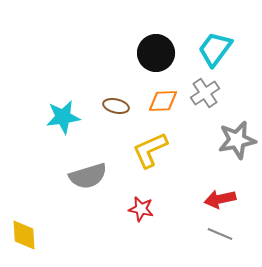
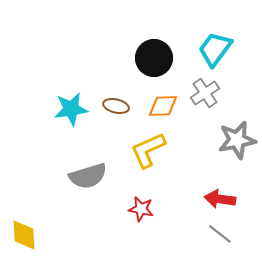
black circle: moved 2 px left, 5 px down
orange diamond: moved 5 px down
cyan star: moved 8 px right, 8 px up
yellow L-shape: moved 2 px left
red arrow: rotated 20 degrees clockwise
gray line: rotated 15 degrees clockwise
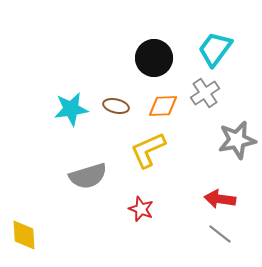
red star: rotated 10 degrees clockwise
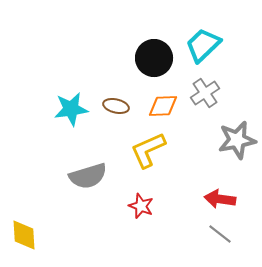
cyan trapezoid: moved 12 px left, 4 px up; rotated 9 degrees clockwise
red star: moved 3 px up
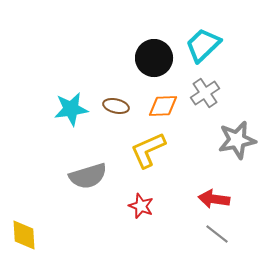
red arrow: moved 6 px left
gray line: moved 3 px left
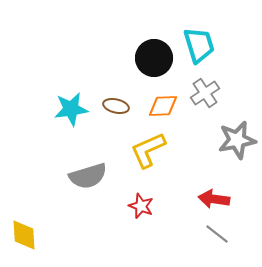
cyan trapezoid: moved 4 px left; rotated 117 degrees clockwise
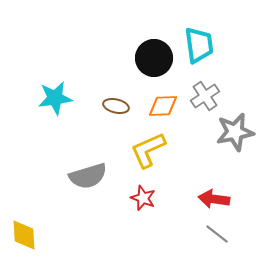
cyan trapezoid: rotated 9 degrees clockwise
gray cross: moved 3 px down
cyan star: moved 16 px left, 11 px up
gray star: moved 2 px left, 8 px up
red star: moved 2 px right, 8 px up
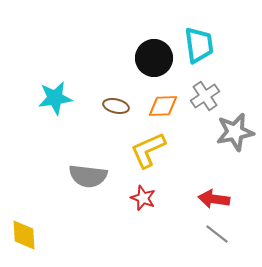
gray semicircle: rotated 24 degrees clockwise
